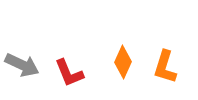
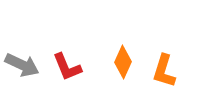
orange L-shape: moved 1 px left, 4 px down
red L-shape: moved 2 px left, 6 px up
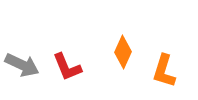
orange diamond: moved 10 px up
